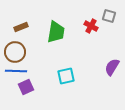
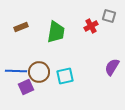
red cross: rotated 32 degrees clockwise
brown circle: moved 24 px right, 20 px down
cyan square: moved 1 px left
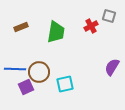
blue line: moved 1 px left, 2 px up
cyan square: moved 8 px down
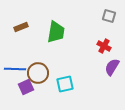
red cross: moved 13 px right, 20 px down; rotated 32 degrees counterclockwise
brown circle: moved 1 px left, 1 px down
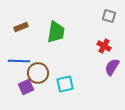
blue line: moved 4 px right, 8 px up
